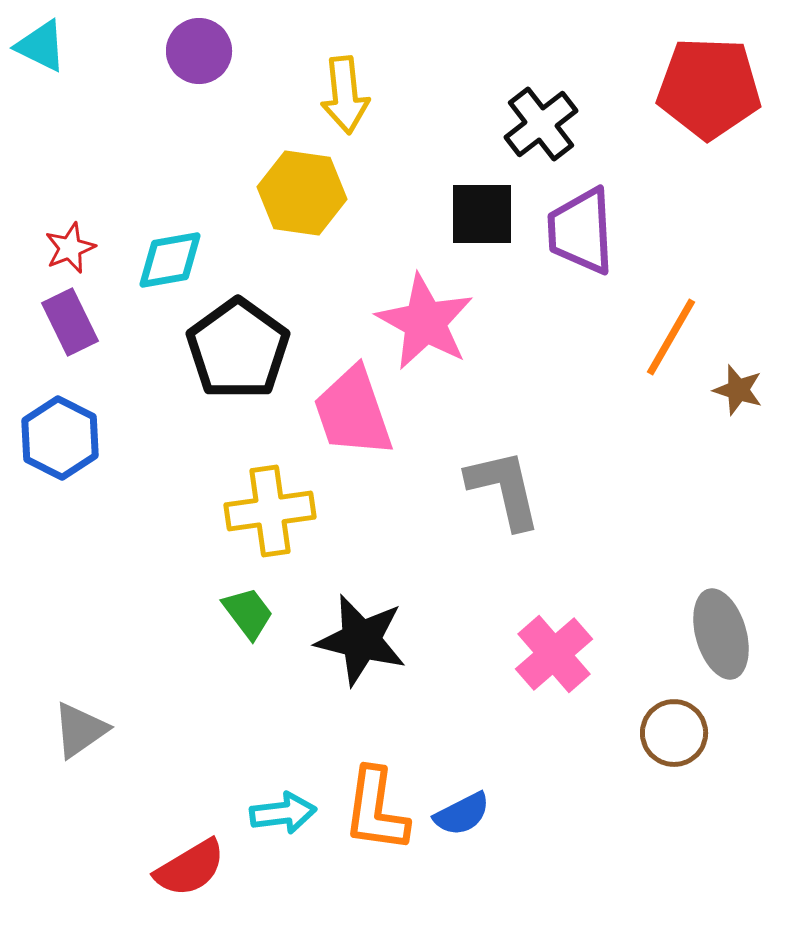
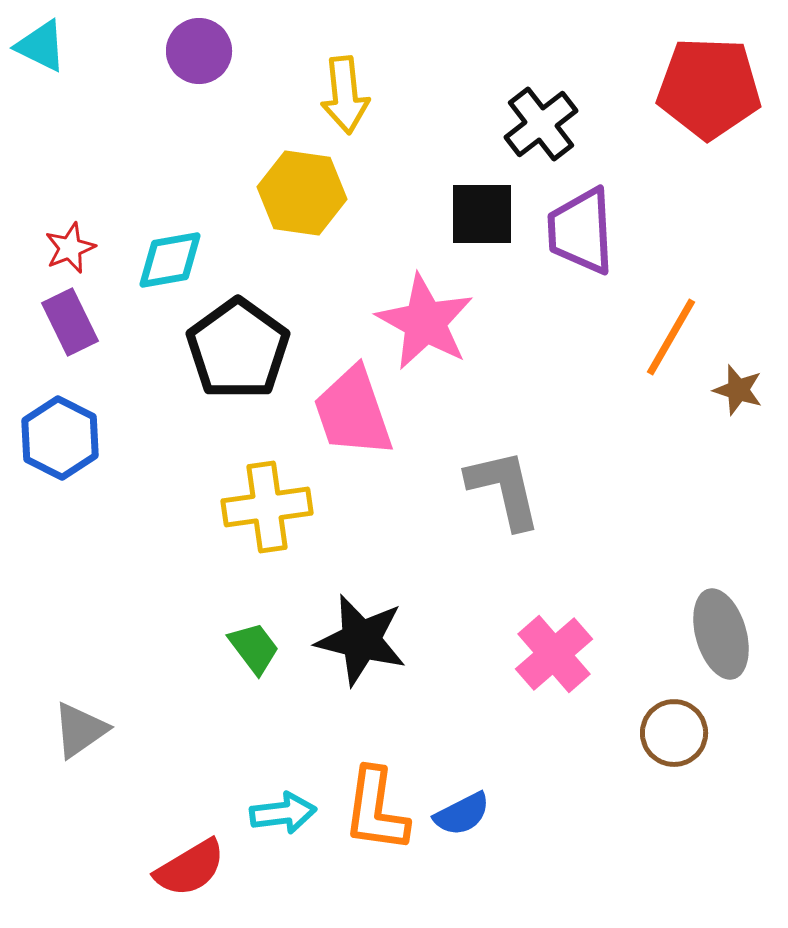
yellow cross: moved 3 px left, 4 px up
green trapezoid: moved 6 px right, 35 px down
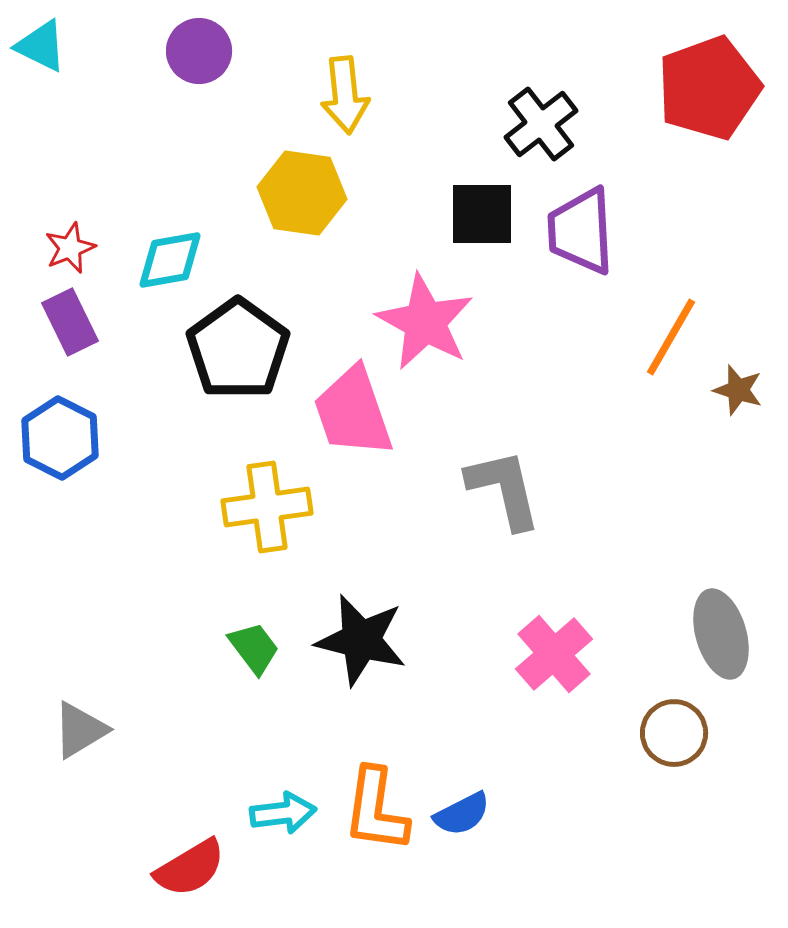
red pentagon: rotated 22 degrees counterclockwise
gray triangle: rotated 4 degrees clockwise
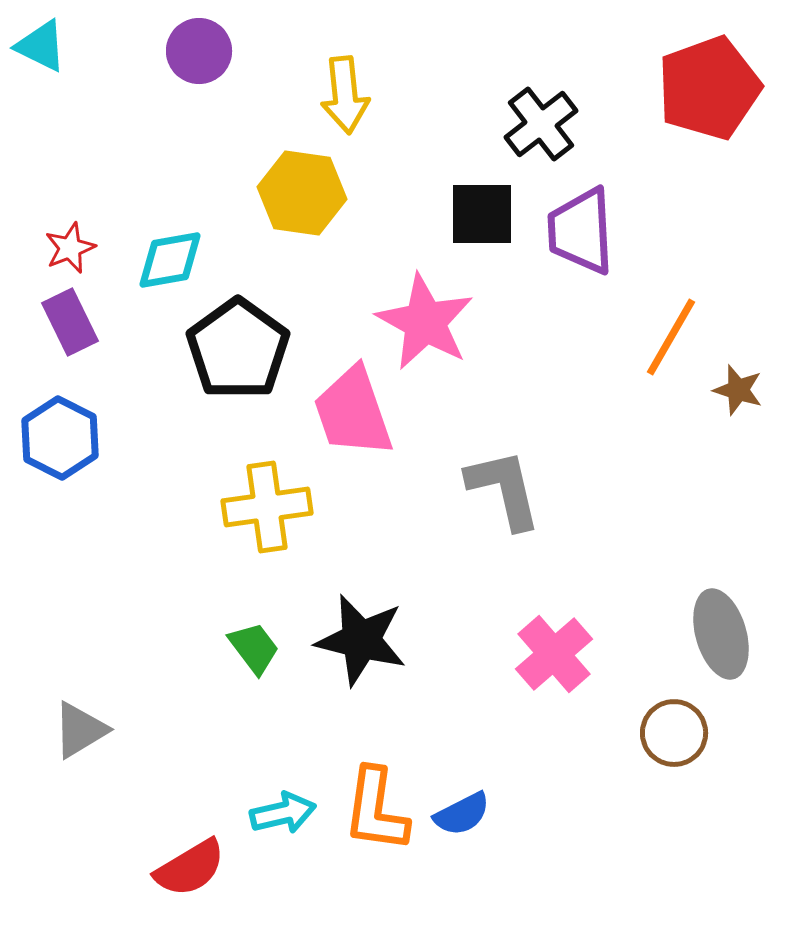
cyan arrow: rotated 6 degrees counterclockwise
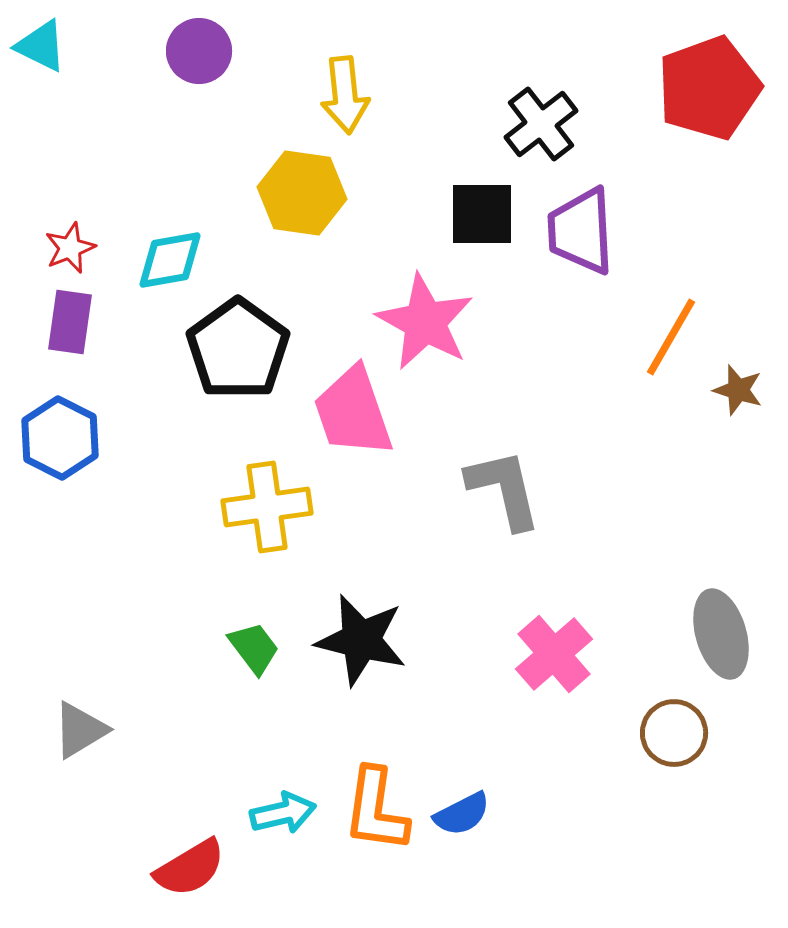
purple rectangle: rotated 34 degrees clockwise
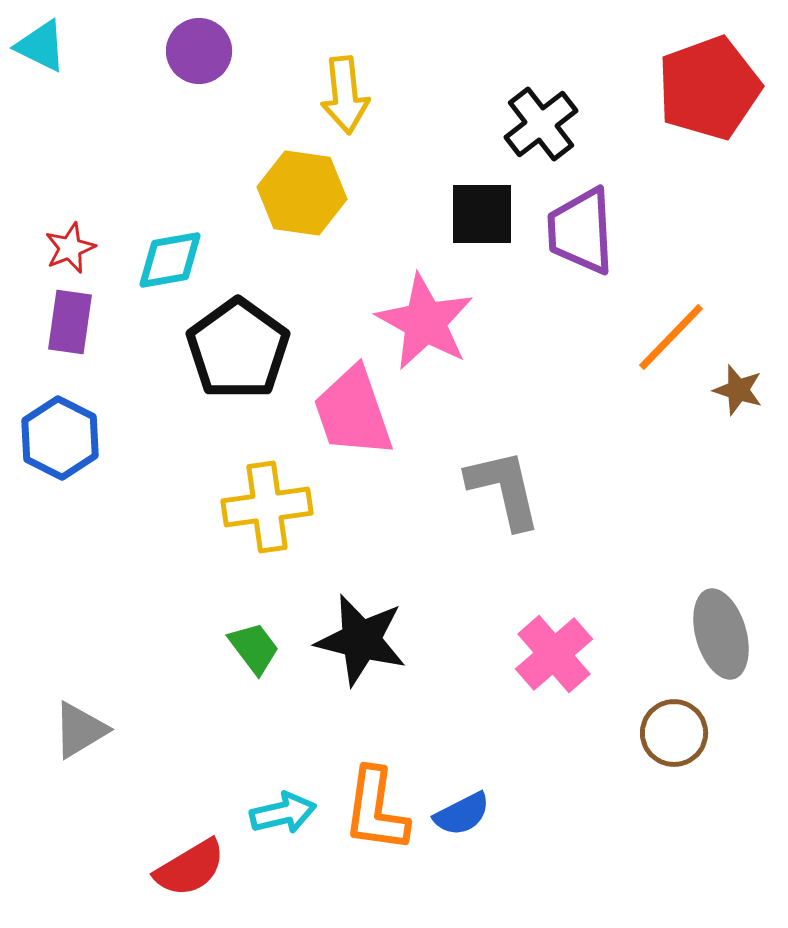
orange line: rotated 14 degrees clockwise
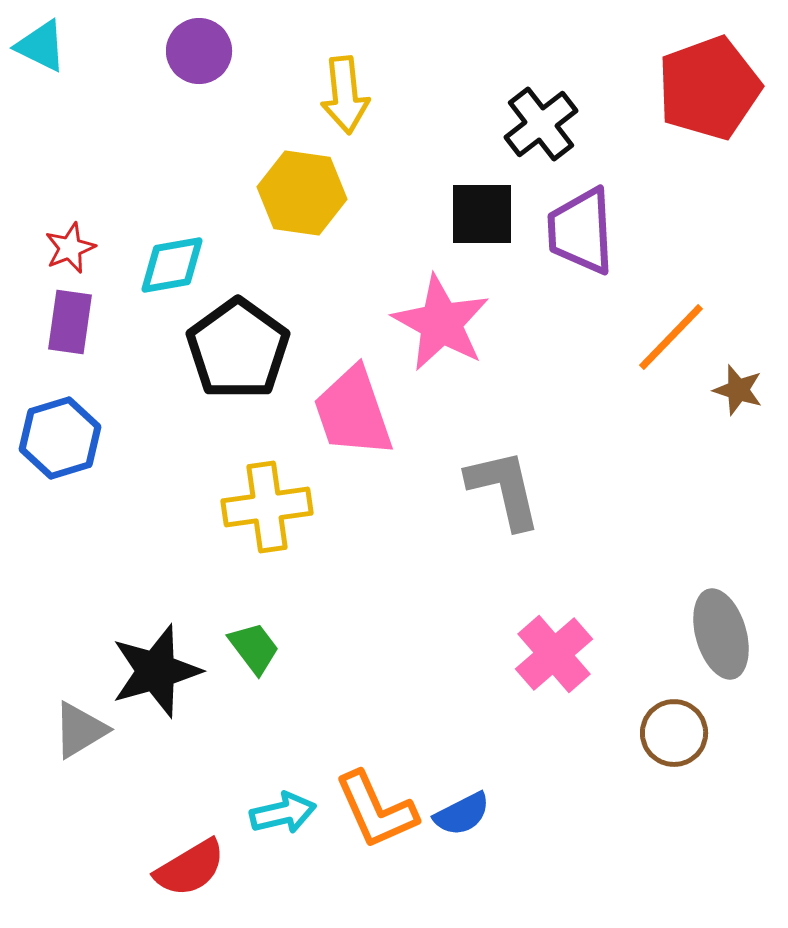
cyan diamond: moved 2 px right, 5 px down
pink star: moved 16 px right, 1 px down
blue hexagon: rotated 16 degrees clockwise
black star: moved 205 px left, 31 px down; rotated 30 degrees counterclockwise
orange L-shape: rotated 32 degrees counterclockwise
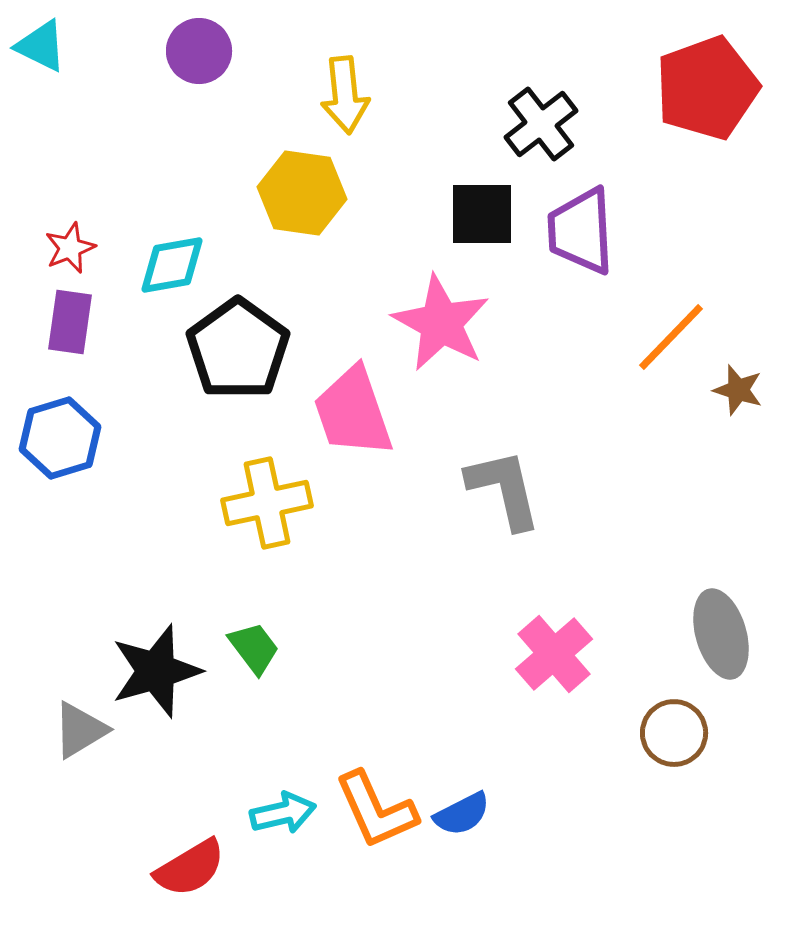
red pentagon: moved 2 px left
yellow cross: moved 4 px up; rotated 4 degrees counterclockwise
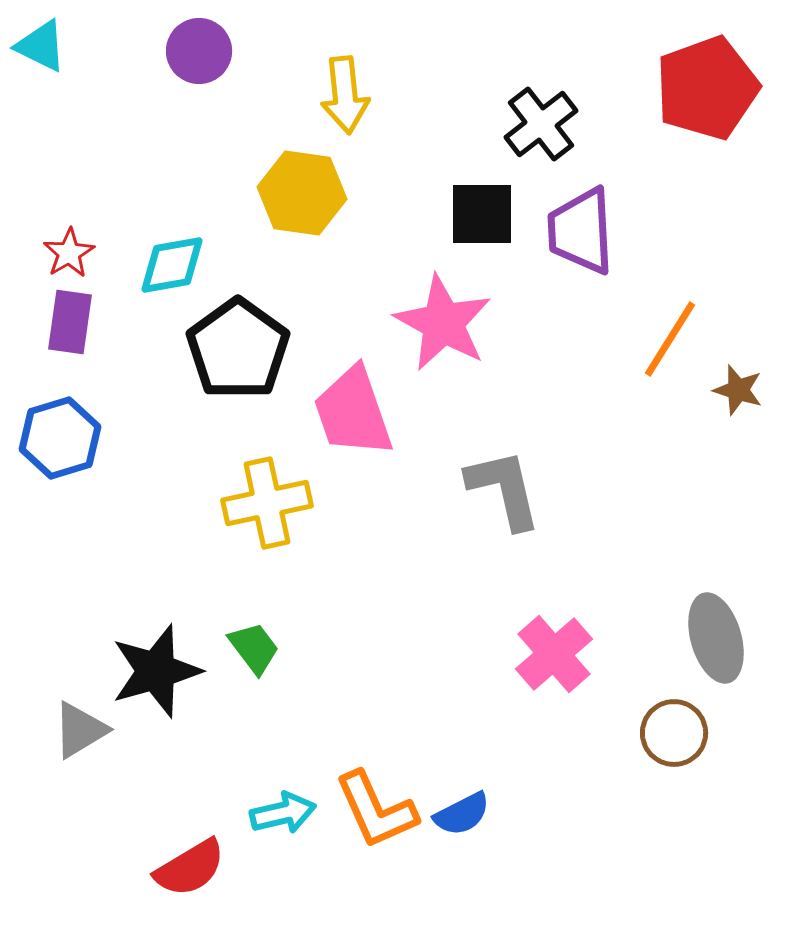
red star: moved 1 px left, 5 px down; rotated 9 degrees counterclockwise
pink star: moved 2 px right
orange line: moved 1 px left, 2 px down; rotated 12 degrees counterclockwise
gray ellipse: moved 5 px left, 4 px down
